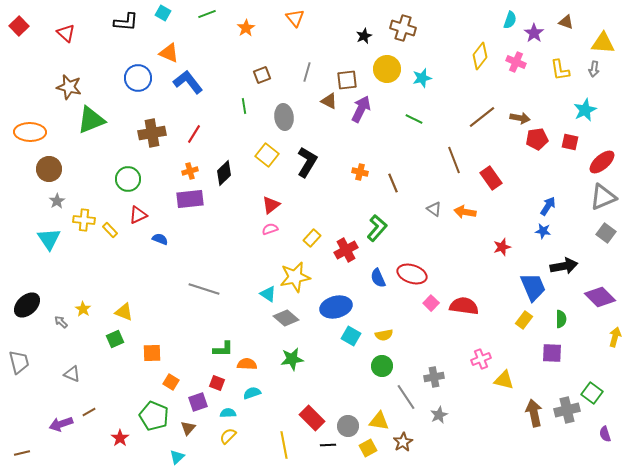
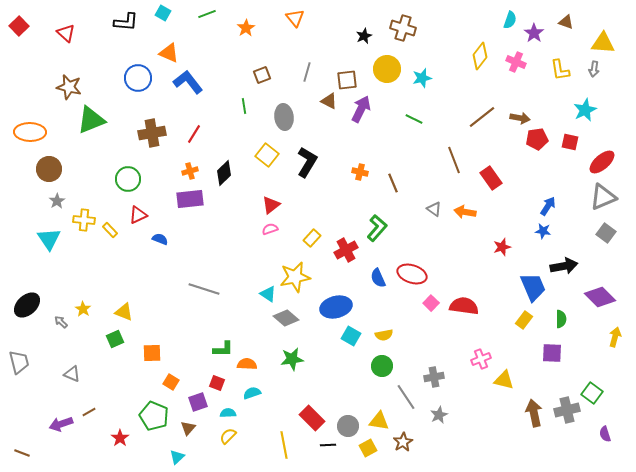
brown line at (22, 453): rotated 35 degrees clockwise
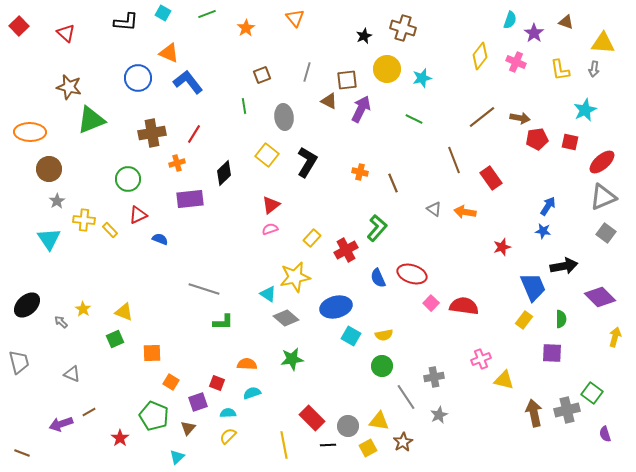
orange cross at (190, 171): moved 13 px left, 8 px up
green L-shape at (223, 349): moved 27 px up
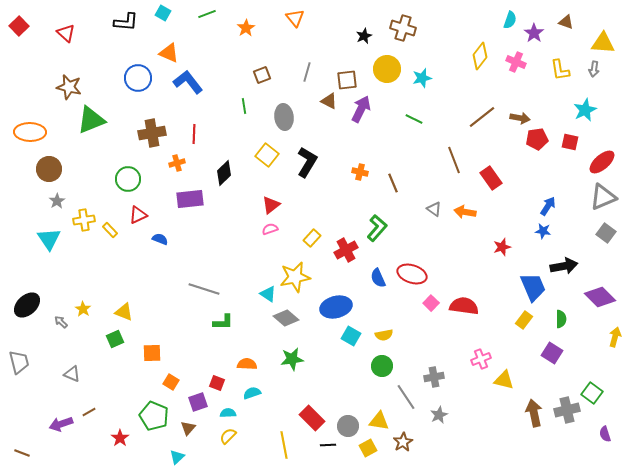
red line at (194, 134): rotated 30 degrees counterclockwise
yellow cross at (84, 220): rotated 15 degrees counterclockwise
purple square at (552, 353): rotated 30 degrees clockwise
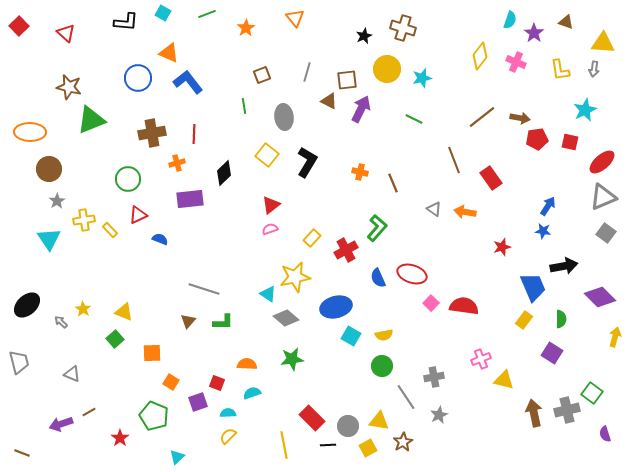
green square at (115, 339): rotated 18 degrees counterclockwise
brown triangle at (188, 428): moved 107 px up
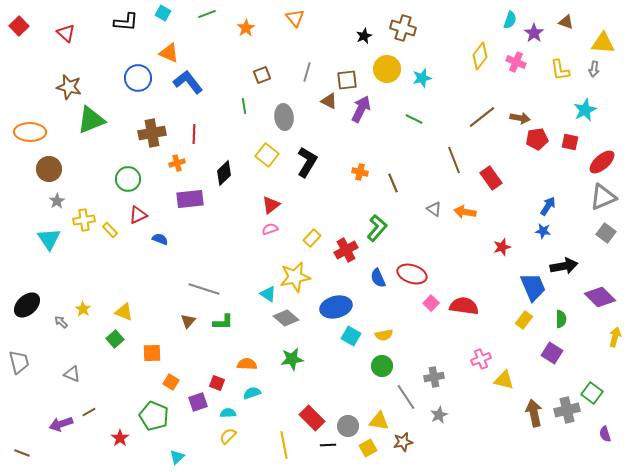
brown star at (403, 442): rotated 18 degrees clockwise
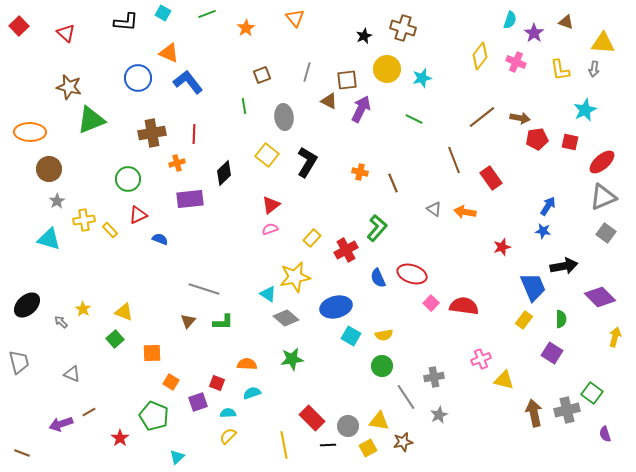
cyan triangle at (49, 239): rotated 40 degrees counterclockwise
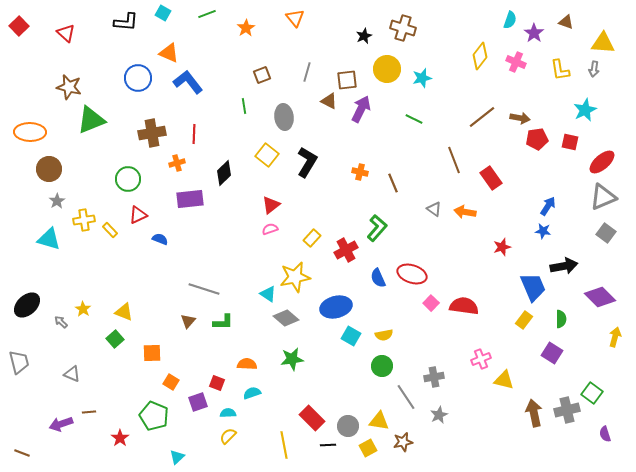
brown line at (89, 412): rotated 24 degrees clockwise
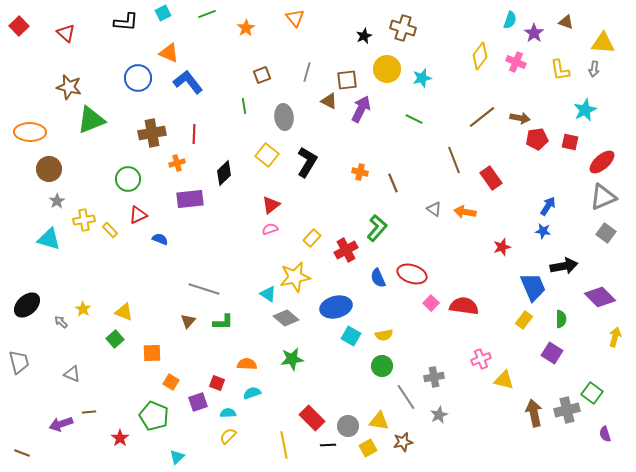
cyan square at (163, 13): rotated 35 degrees clockwise
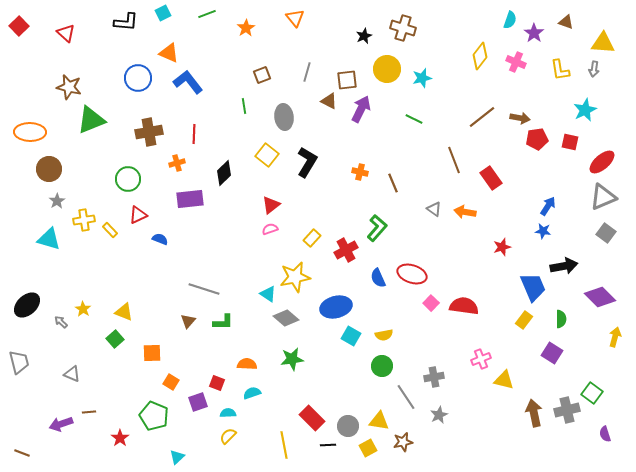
brown cross at (152, 133): moved 3 px left, 1 px up
